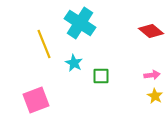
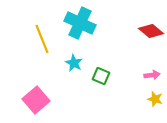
cyan cross: rotated 8 degrees counterclockwise
yellow line: moved 2 px left, 5 px up
green square: rotated 24 degrees clockwise
yellow star: moved 3 px down; rotated 14 degrees counterclockwise
pink square: rotated 20 degrees counterclockwise
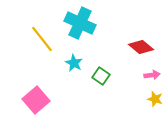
red diamond: moved 10 px left, 16 px down
yellow line: rotated 16 degrees counterclockwise
green square: rotated 12 degrees clockwise
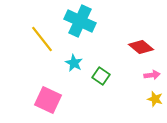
cyan cross: moved 2 px up
pink square: moved 12 px right; rotated 24 degrees counterclockwise
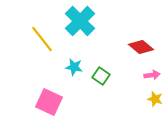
cyan cross: rotated 20 degrees clockwise
cyan star: moved 4 px down; rotated 18 degrees counterclockwise
pink square: moved 1 px right, 2 px down
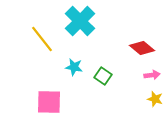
red diamond: moved 1 px right, 1 px down
green square: moved 2 px right
pink square: rotated 24 degrees counterclockwise
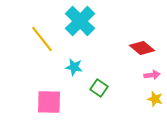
green square: moved 4 px left, 12 px down
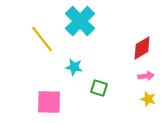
red diamond: rotated 70 degrees counterclockwise
pink arrow: moved 6 px left, 1 px down
green square: rotated 18 degrees counterclockwise
yellow star: moved 7 px left
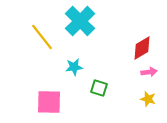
yellow line: moved 2 px up
cyan star: rotated 18 degrees counterclockwise
pink arrow: moved 3 px right, 4 px up
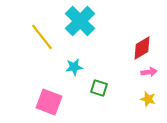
pink square: rotated 20 degrees clockwise
